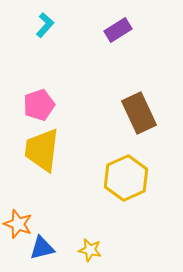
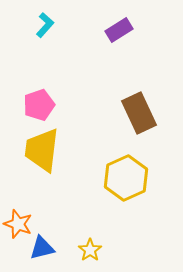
purple rectangle: moved 1 px right
yellow star: rotated 25 degrees clockwise
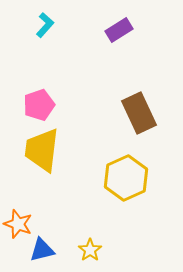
blue triangle: moved 2 px down
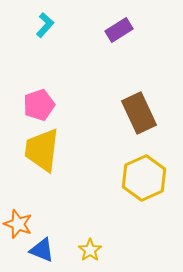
yellow hexagon: moved 18 px right
blue triangle: rotated 36 degrees clockwise
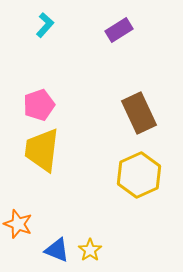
yellow hexagon: moved 5 px left, 3 px up
blue triangle: moved 15 px right
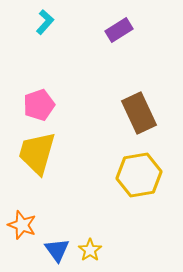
cyan L-shape: moved 3 px up
yellow trapezoid: moved 5 px left, 3 px down; rotated 9 degrees clockwise
yellow hexagon: rotated 15 degrees clockwise
orange star: moved 4 px right, 1 px down
blue triangle: rotated 32 degrees clockwise
